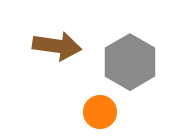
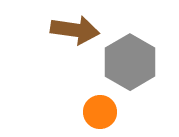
brown arrow: moved 18 px right, 16 px up
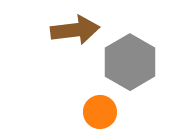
brown arrow: rotated 15 degrees counterclockwise
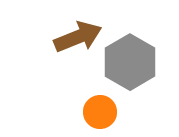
brown arrow: moved 3 px right, 7 px down; rotated 15 degrees counterclockwise
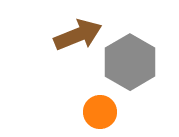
brown arrow: moved 2 px up
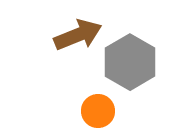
orange circle: moved 2 px left, 1 px up
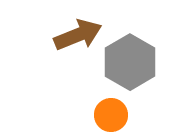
orange circle: moved 13 px right, 4 px down
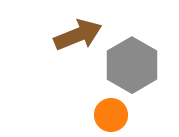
gray hexagon: moved 2 px right, 3 px down
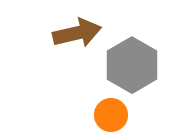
brown arrow: moved 1 px left, 2 px up; rotated 9 degrees clockwise
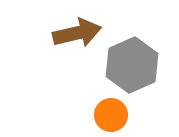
gray hexagon: rotated 6 degrees clockwise
